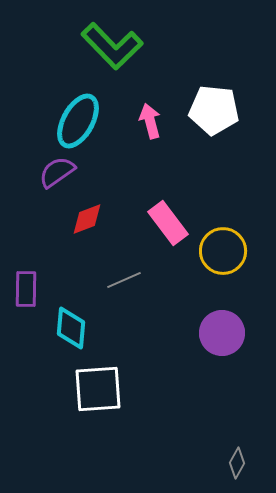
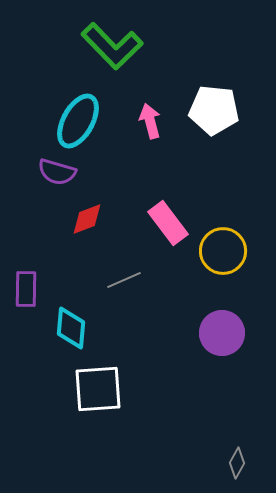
purple semicircle: rotated 129 degrees counterclockwise
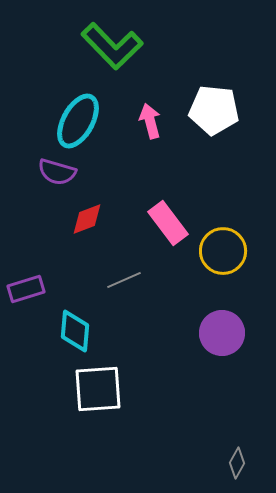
purple rectangle: rotated 72 degrees clockwise
cyan diamond: moved 4 px right, 3 px down
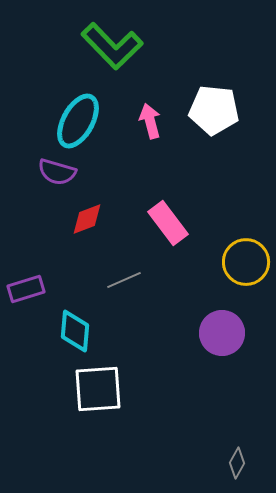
yellow circle: moved 23 px right, 11 px down
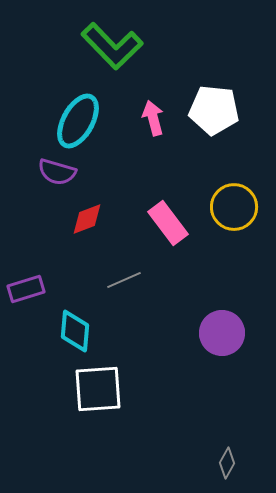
pink arrow: moved 3 px right, 3 px up
yellow circle: moved 12 px left, 55 px up
gray diamond: moved 10 px left
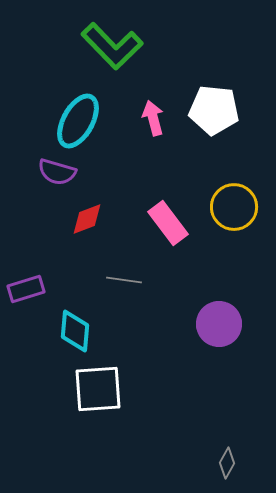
gray line: rotated 32 degrees clockwise
purple circle: moved 3 px left, 9 px up
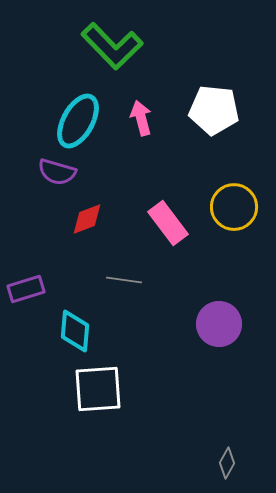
pink arrow: moved 12 px left
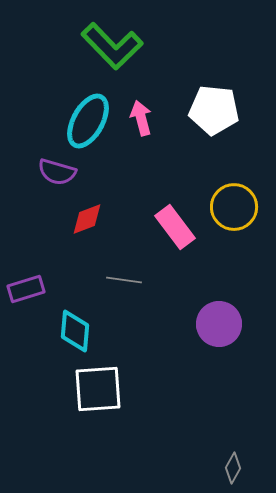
cyan ellipse: moved 10 px right
pink rectangle: moved 7 px right, 4 px down
gray diamond: moved 6 px right, 5 px down
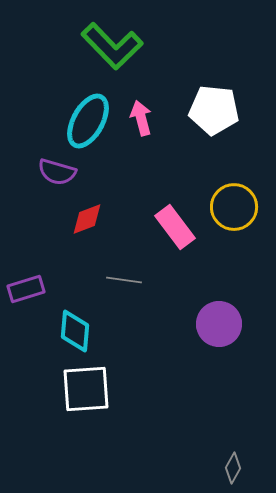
white square: moved 12 px left
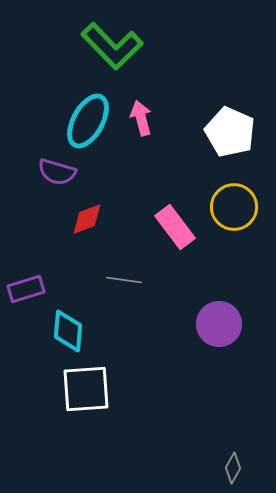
white pentagon: moved 16 px right, 22 px down; rotated 18 degrees clockwise
cyan diamond: moved 7 px left
